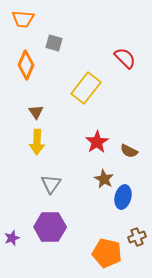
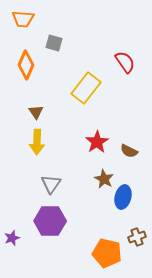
red semicircle: moved 4 px down; rotated 10 degrees clockwise
purple hexagon: moved 6 px up
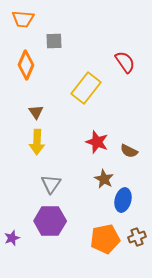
gray square: moved 2 px up; rotated 18 degrees counterclockwise
red star: rotated 20 degrees counterclockwise
blue ellipse: moved 3 px down
orange pentagon: moved 2 px left, 14 px up; rotated 24 degrees counterclockwise
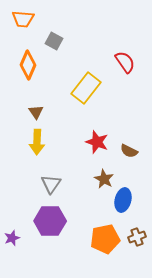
gray square: rotated 30 degrees clockwise
orange diamond: moved 2 px right
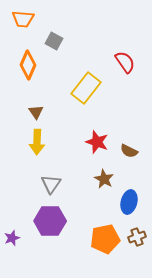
blue ellipse: moved 6 px right, 2 px down
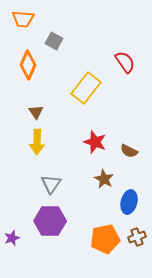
red star: moved 2 px left
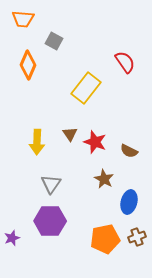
brown triangle: moved 34 px right, 22 px down
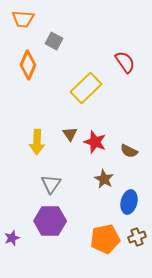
yellow rectangle: rotated 8 degrees clockwise
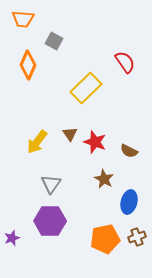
yellow arrow: rotated 35 degrees clockwise
